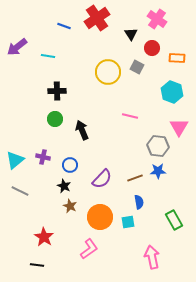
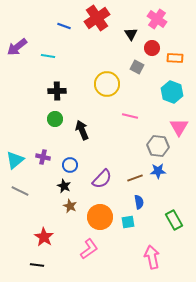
orange rectangle: moved 2 px left
yellow circle: moved 1 px left, 12 px down
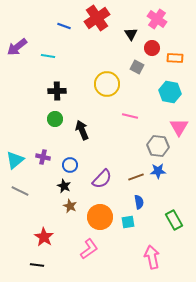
cyan hexagon: moved 2 px left; rotated 10 degrees counterclockwise
brown line: moved 1 px right, 1 px up
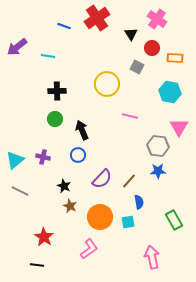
blue circle: moved 8 px right, 10 px up
brown line: moved 7 px left, 4 px down; rotated 28 degrees counterclockwise
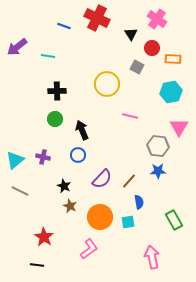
red cross: rotated 30 degrees counterclockwise
orange rectangle: moved 2 px left, 1 px down
cyan hexagon: moved 1 px right; rotated 20 degrees counterclockwise
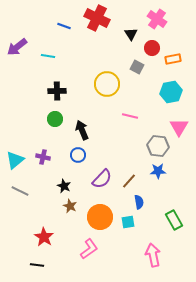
orange rectangle: rotated 14 degrees counterclockwise
pink arrow: moved 1 px right, 2 px up
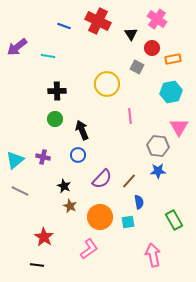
red cross: moved 1 px right, 3 px down
pink line: rotated 70 degrees clockwise
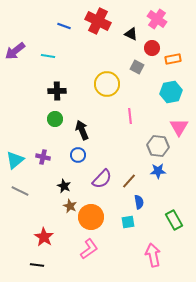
black triangle: rotated 32 degrees counterclockwise
purple arrow: moved 2 px left, 4 px down
orange circle: moved 9 px left
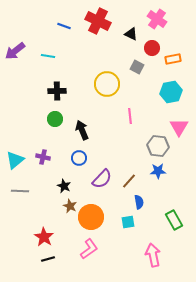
blue circle: moved 1 px right, 3 px down
gray line: rotated 24 degrees counterclockwise
black line: moved 11 px right, 6 px up; rotated 24 degrees counterclockwise
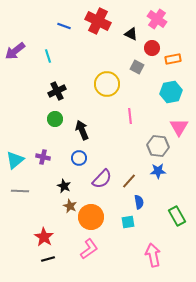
cyan line: rotated 64 degrees clockwise
black cross: rotated 24 degrees counterclockwise
green rectangle: moved 3 px right, 4 px up
